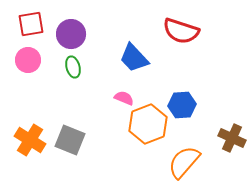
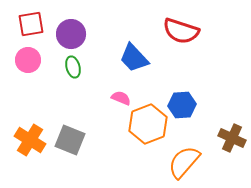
pink semicircle: moved 3 px left
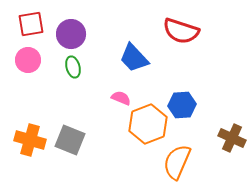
orange cross: rotated 16 degrees counterclockwise
orange semicircle: moved 7 px left; rotated 18 degrees counterclockwise
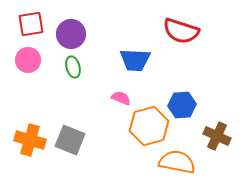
blue trapezoid: moved 1 px right, 2 px down; rotated 44 degrees counterclockwise
orange hexagon: moved 1 px right, 2 px down; rotated 6 degrees clockwise
brown cross: moved 15 px left, 2 px up
orange semicircle: rotated 78 degrees clockwise
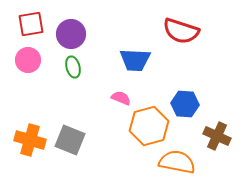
blue hexagon: moved 3 px right, 1 px up; rotated 8 degrees clockwise
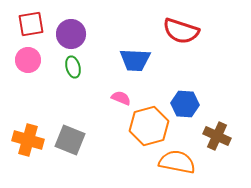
orange cross: moved 2 px left
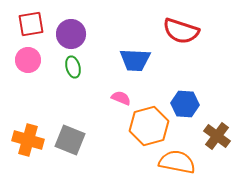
brown cross: rotated 12 degrees clockwise
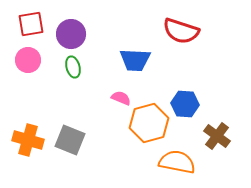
orange hexagon: moved 3 px up
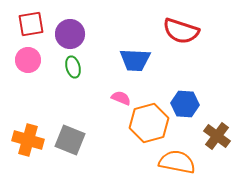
purple circle: moved 1 px left
